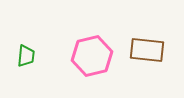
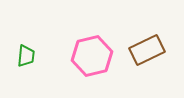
brown rectangle: rotated 32 degrees counterclockwise
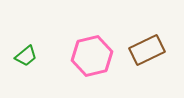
green trapezoid: rotated 45 degrees clockwise
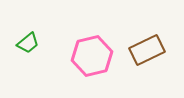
green trapezoid: moved 2 px right, 13 px up
